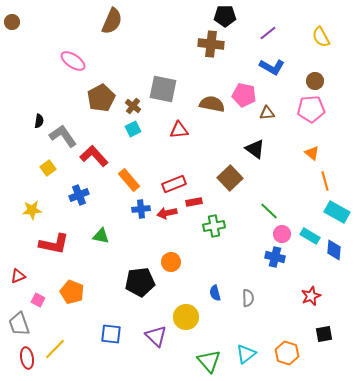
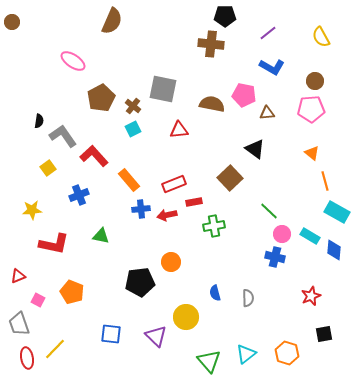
red arrow at (167, 213): moved 2 px down
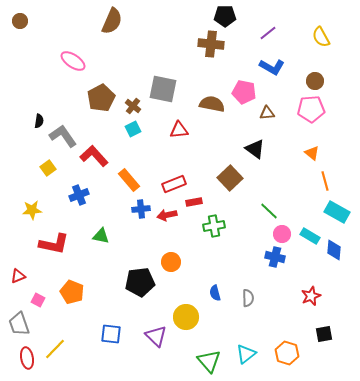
brown circle at (12, 22): moved 8 px right, 1 px up
pink pentagon at (244, 95): moved 3 px up
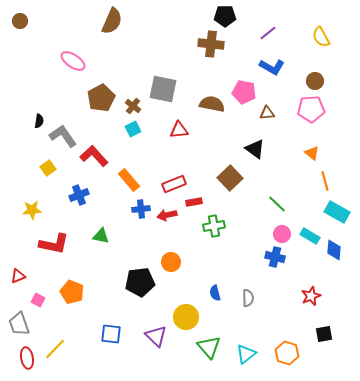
green line at (269, 211): moved 8 px right, 7 px up
green triangle at (209, 361): moved 14 px up
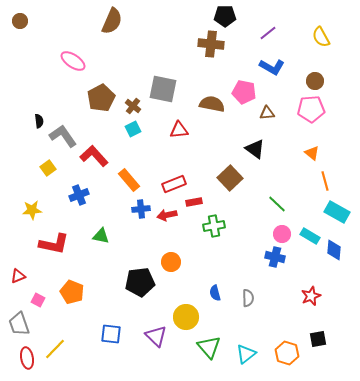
black semicircle at (39, 121): rotated 16 degrees counterclockwise
black square at (324, 334): moved 6 px left, 5 px down
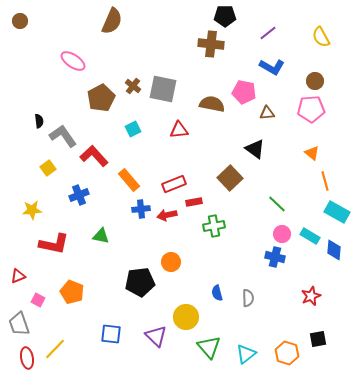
brown cross at (133, 106): moved 20 px up
blue semicircle at (215, 293): moved 2 px right
